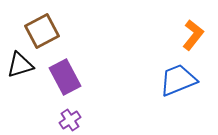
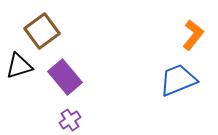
brown square: rotated 8 degrees counterclockwise
black triangle: moved 1 px left, 1 px down
purple rectangle: rotated 12 degrees counterclockwise
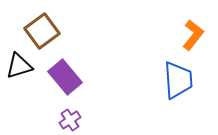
blue trapezoid: rotated 108 degrees clockwise
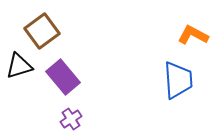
orange L-shape: rotated 100 degrees counterclockwise
purple rectangle: moved 2 px left
purple cross: moved 1 px right, 1 px up
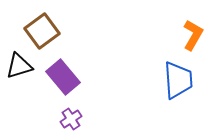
orange L-shape: rotated 92 degrees clockwise
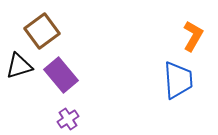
orange L-shape: moved 1 px down
purple rectangle: moved 2 px left, 2 px up
purple cross: moved 3 px left
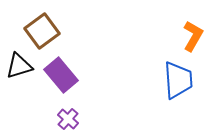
purple cross: rotated 15 degrees counterclockwise
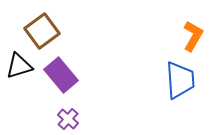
blue trapezoid: moved 2 px right
